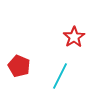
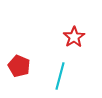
cyan line: rotated 12 degrees counterclockwise
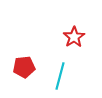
red pentagon: moved 5 px right, 1 px down; rotated 30 degrees counterclockwise
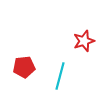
red star: moved 10 px right, 4 px down; rotated 15 degrees clockwise
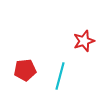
red pentagon: moved 1 px right, 3 px down
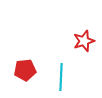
cyan line: moved 1 px right, 1 px down; rotated 12 degrees counterclockwise
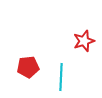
red pentagon: moved 3 px right, 3 px up
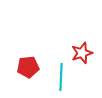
red star: moved 2 px left, 12 px down
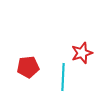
cyan line: moved 2 px right
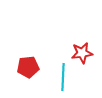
red star: rotated 10 degrees clockwise
